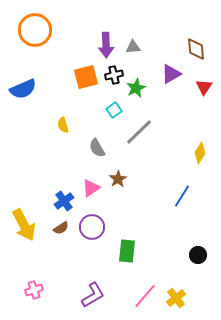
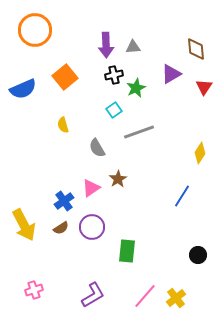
orange square: moved 21 px left; rotated 25 degrees counterclockwise
gray line: rotated 24 degrees clockwise
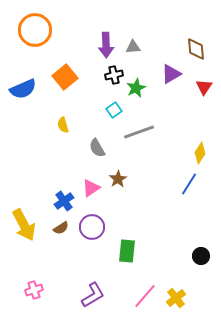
blue line: moved 7 px right, 12 px up
black circle: moved 3 px right, 1 px down
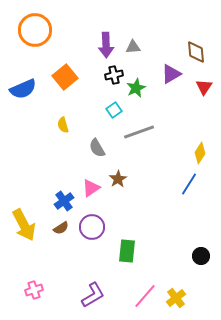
brown diamond: moved 3 px down
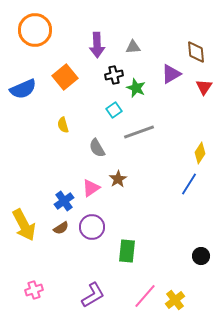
purple arrow: moved 9 px left
green star: rotated 24 degrees counterclockwise
yellow cross: moved 1 px left, 2 px down
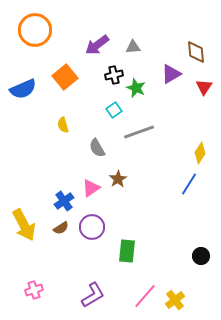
purple arrow: rotated 55 degrees clockwise
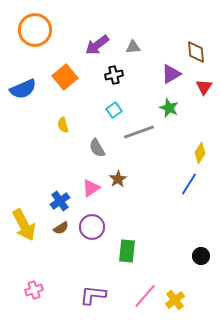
green star: moved 33 px right, 20 px down
blue cross: moved 4 px left
purple L-shape: rotated 144 degrees counterclockwise
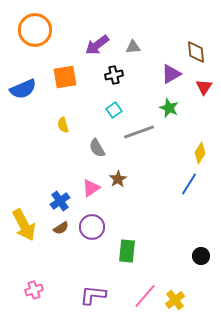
orange square: rotated 30 degrees clockwise
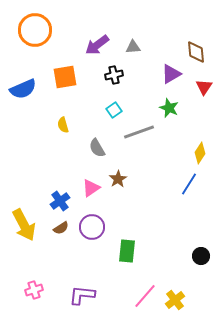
purple L-shape: moved 11 px left
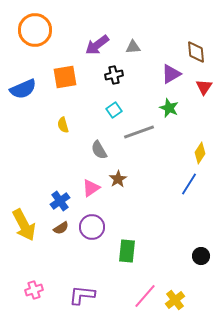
gray semicircle: moved 2 px right, 2 px down
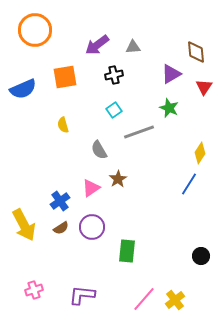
pink line: moved 1 px left, 3 px down
